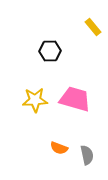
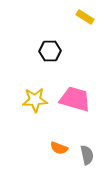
yellow rectangle: moved 8 px left, 10 px up; rotated 18 degrees counterclockwise
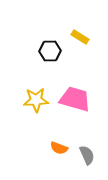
yellow rectangle: moved 5 px left, 20 px down
yellow star: moved 1 px right
gray semicircle: rotated 12 degrees counterclockwise
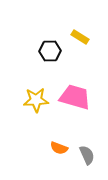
pink trapezoid: moved 2 px up
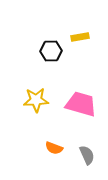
yellow rectangle: rotated 42 degrees counterclockwise
black hexagon: moved 1 px right
pink trapezoid: moved 6 px right, 7 px down
orange semicircle: moved 5 px left
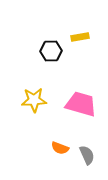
yellow star: moved 2 px left
orange semicircle: moved 6 px right
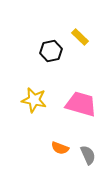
yellow rectangle: rotated 54 degrees clockwise
black hexagon: rotated 10 degrees counterclockwise
yellow star: rotated 15 degrees clockwise
gray semicircle: moved 1 px right
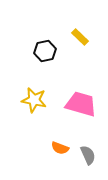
black hexagon: moved 6 px left
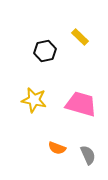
orange semicircle: moved 3 px left
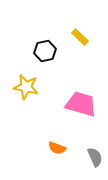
yellow star: moved 8 px left, 13 px up
gray semicircle: moved 7 px right, 2 px down
